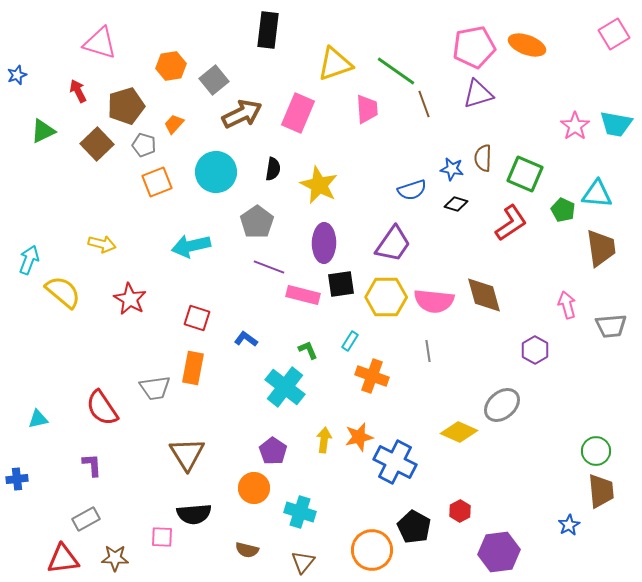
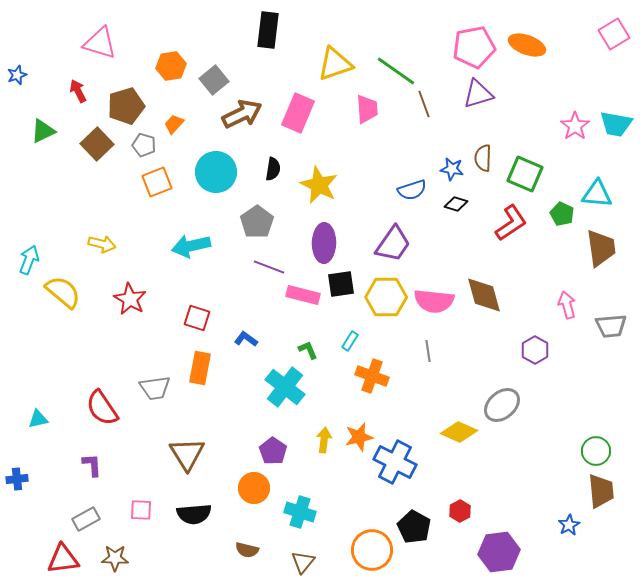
green pentagon at (563, 210): moved 1 px left, 4 px down
orange rectangle at (193, 368): moved 7 px right
pink square at (162, 537): moved 21 px left, 27 px up
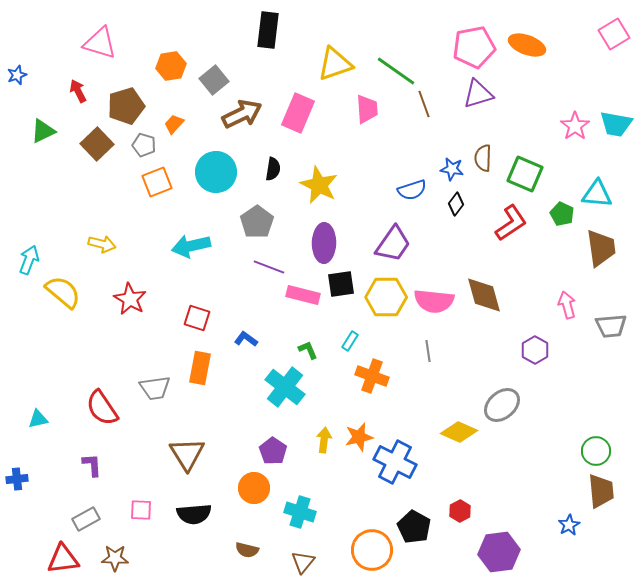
black diamond at (456, 204): rotated 70 degrees counterclockwise
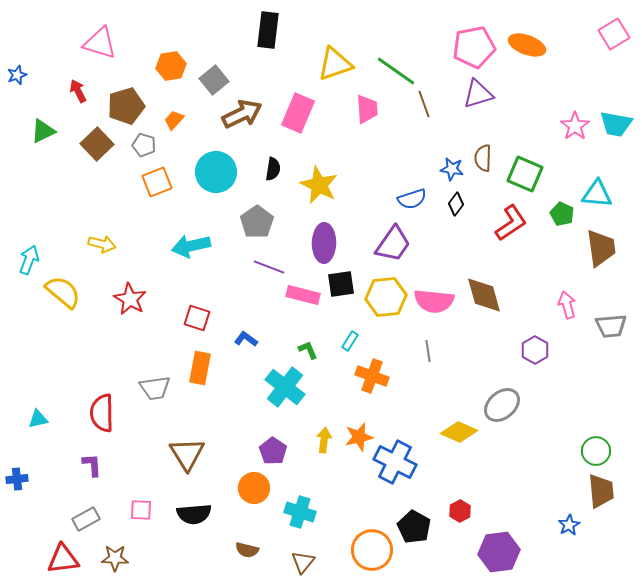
orange trapezoid at (174, 124): moved 4 px up
blue semicircle at (412, 190): moved 9 px down
yellow hexagon at (386, 297): rotated 6 degrees counterclockwise
red semicircle at (102, 408): moved 5 px down; rotated 33 degrees clockwise
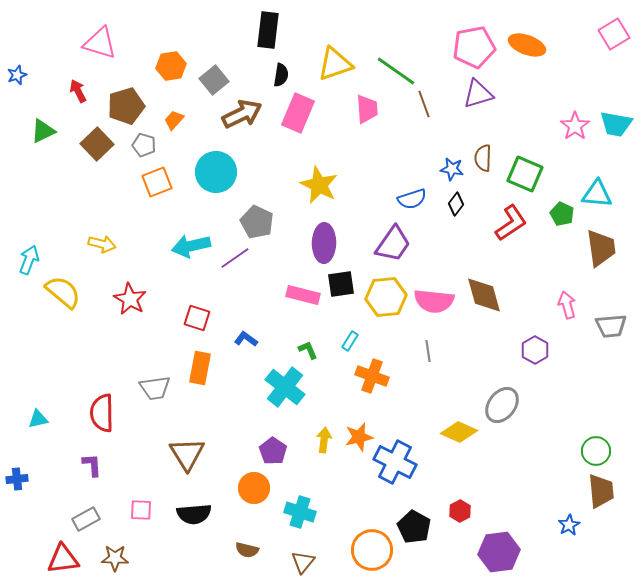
black semicircle at (273, 169): moved 8 px right, 94 px up
gray pentagon at (257, 222): rotated 12 degrees counterclockwise
purple line at (269, 267): moved 34 px left, 9 px up; rotated 56 degrees counterclockwise
gray ellipse at (502, 405): rotated 12 degrees counterclockwise
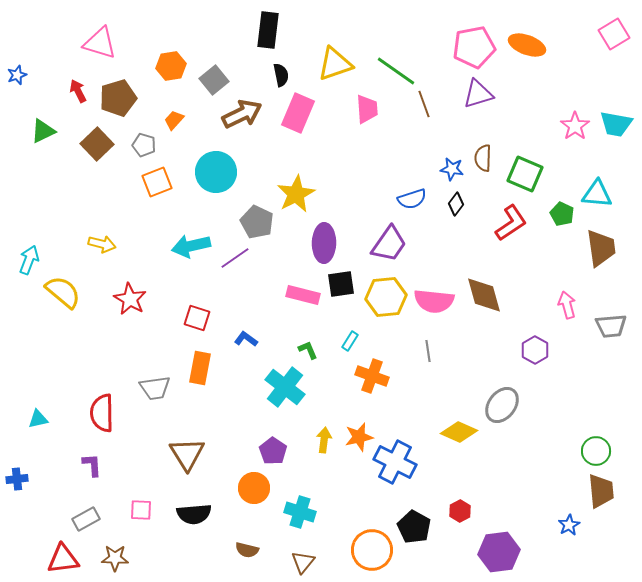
black semicircle at (281, 75): rotated 20 degrees counterclockwise
brown pentagon at (126, 106): moved 8 px left, 8 px up
yellow star at (319, 185): moved 23 px left, 9 px down; rotated 18 degrees clockwise
purple trapezoid at (393, 244): moved 4 px left
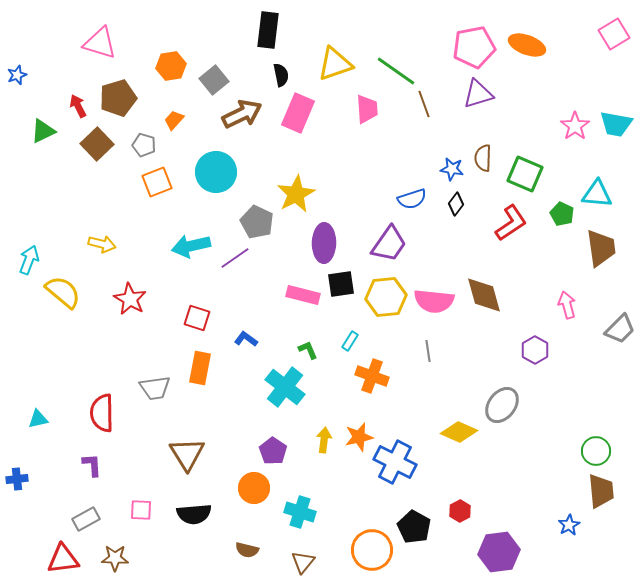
red arrow at (78, 91): moved 15 px down
gray trapezoid at (611, 326): moved 9 px right, 3 px down; rotated 40 degrees counterclockwise
